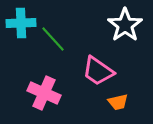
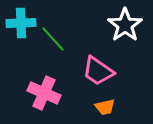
orange trapezoid: moved 13 px left, 5 px down
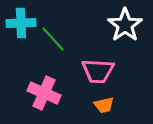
pink trapezoid: rotated 32 degrees counterclockwise
orange trapezoid: moved 1 px left, 2 px up
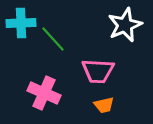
white star: rotated 12 degrees clockwise
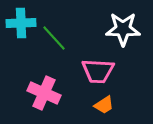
white star: moved 2 px left, 4 px down; rotated 24 degrees clockwise
green line: moved 1 px right, 1 px up
orange trapezoid: rotated 20 degrees counterclockwise
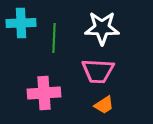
white star: moved 21 px left, 1 px up
green line: rotated 44 degrees clockwise
pink cross: rotated 28 degrees counterclockwise
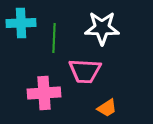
pink trapezoid: moved 13 px left
orange trapezoid: moved 3 px right, 3 px down
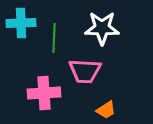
orange trapezoid: moved 1 px left, 2 px down
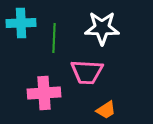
pink trapezoid: moved 2 px right, 1 px down
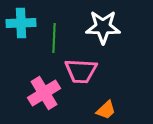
white star: moved 1 px right, 1 px up
pink trapezoid: moved 6 px left, 1 px up
pink cross: rotated 28 degrees counterclockwise
orange trapezoid: rotated 10 degrees counterclockwise
